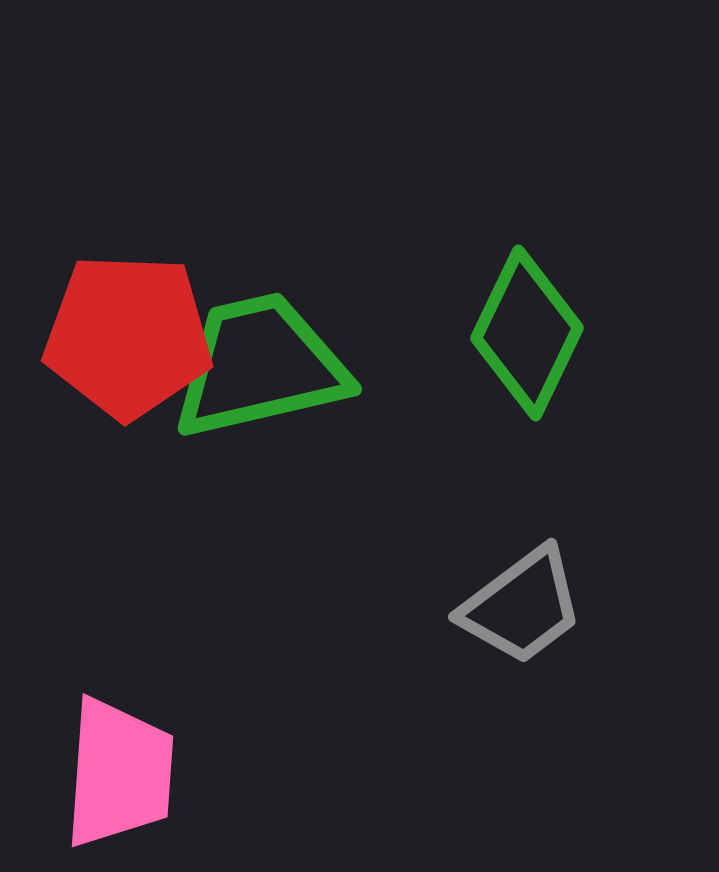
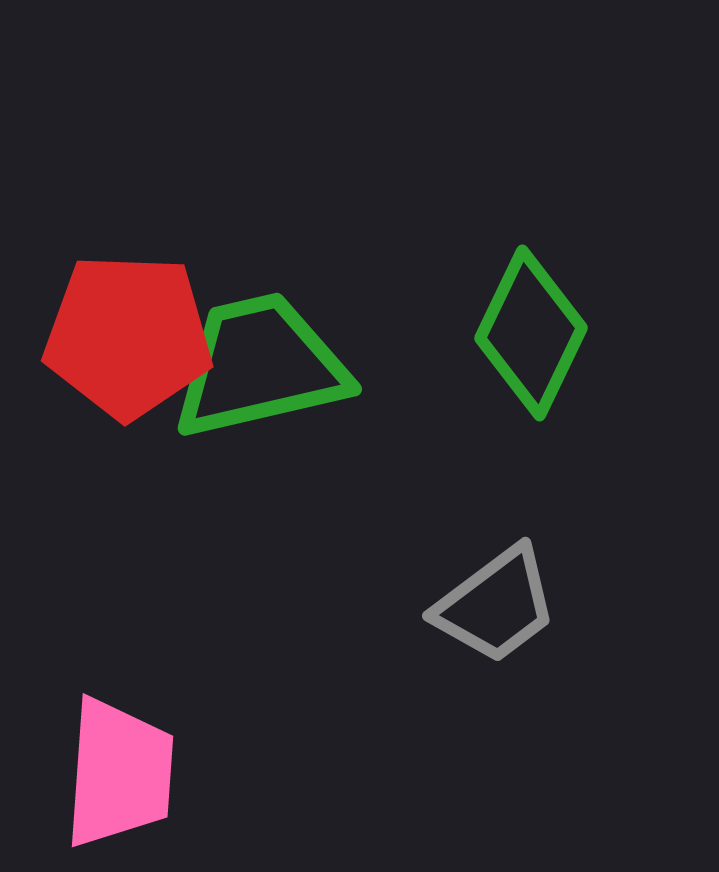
green diamond: moved 4 px right
gray trapezoid: moved 26 px left, 1 px up
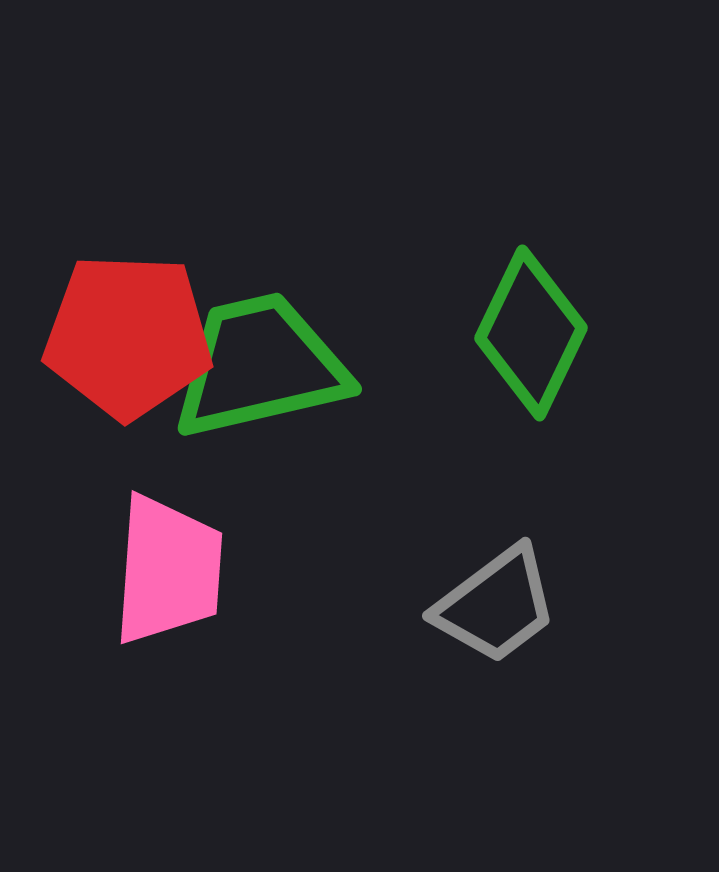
pink trapezoid: moved 49 px right, 203 px up
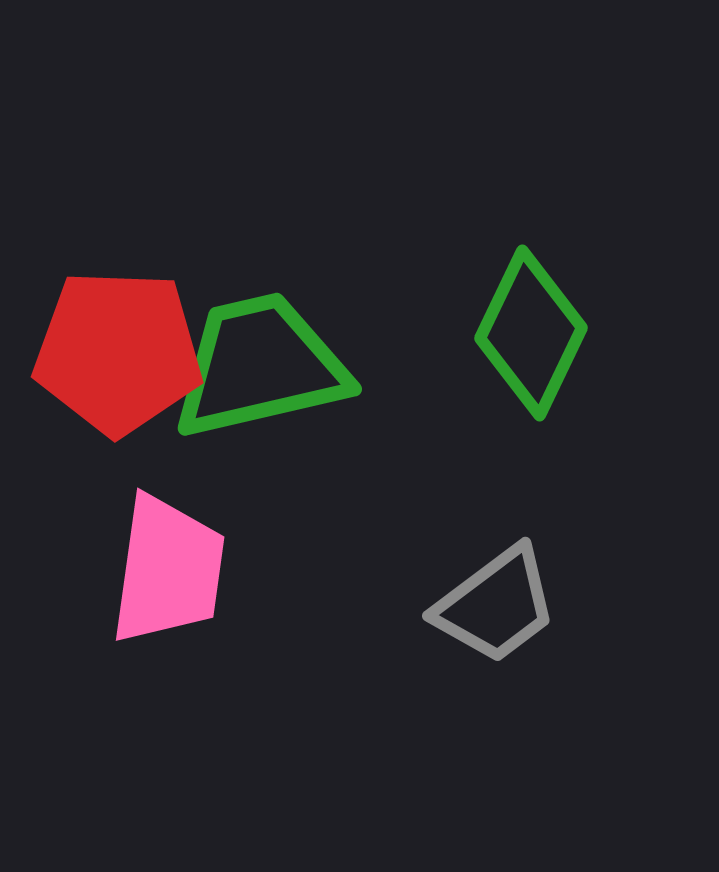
red pentagon: moved 10 px left, 16 px down
pink trapezoid: rotated 4 degrees clockwise
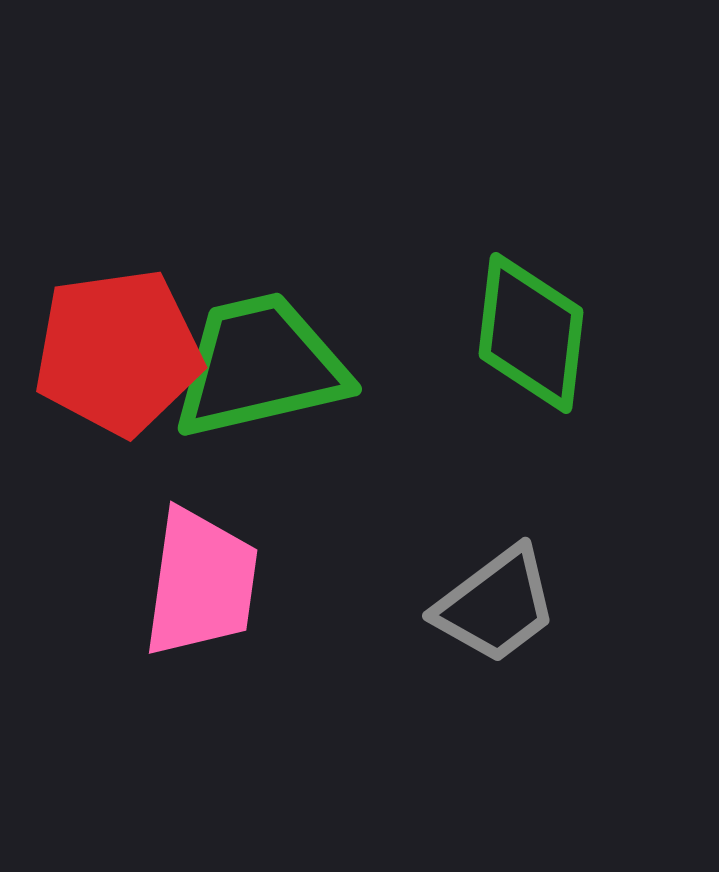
green diamond: rotated 19 degrees counterclockwise
red pentagon: rotated 10 degrees counterclockwise
pink trapezoid: moved 33 px right, 13 px down
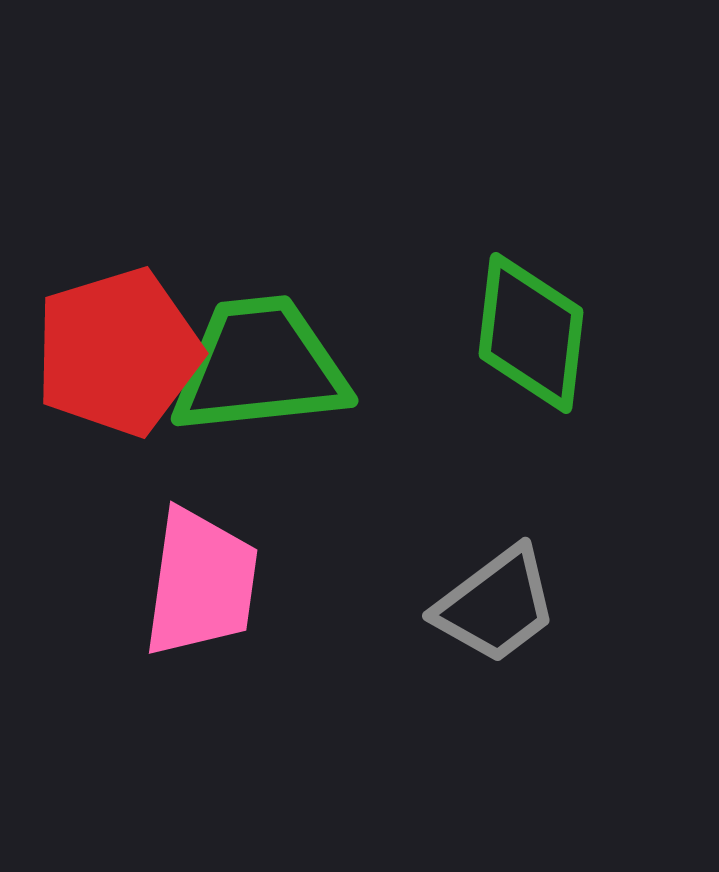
red pentagon: rotated 9 degrees counterclockwise
green trapezoid: rotated 7 degrees clockwise
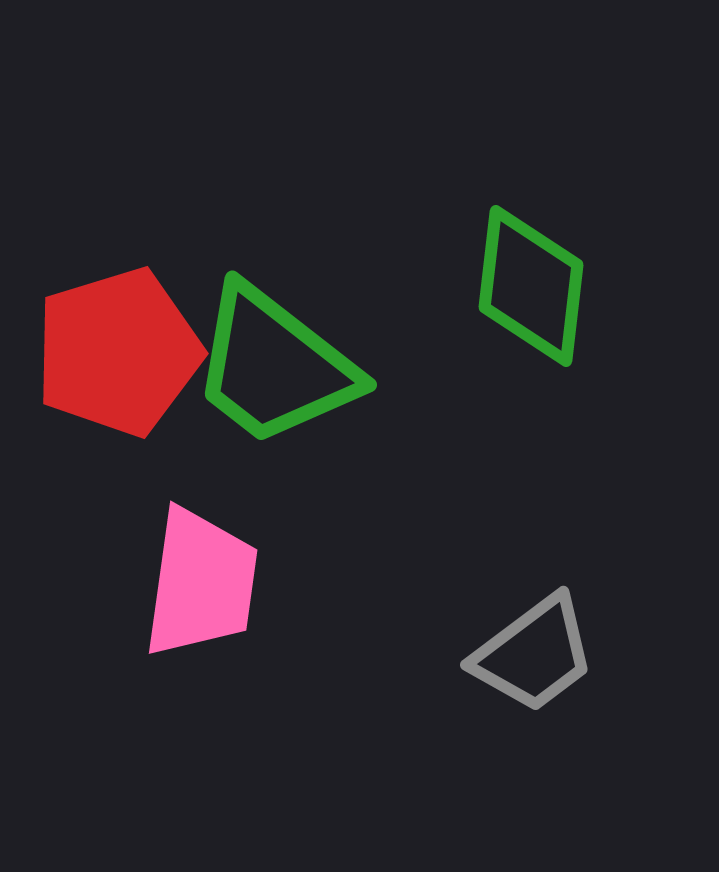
green diamond: moved 47 px up
green trapezoid: moved 14 px right; rotated 136 degrees counterclockwise
gray trapezoid: moved 38 px right, 49 px down
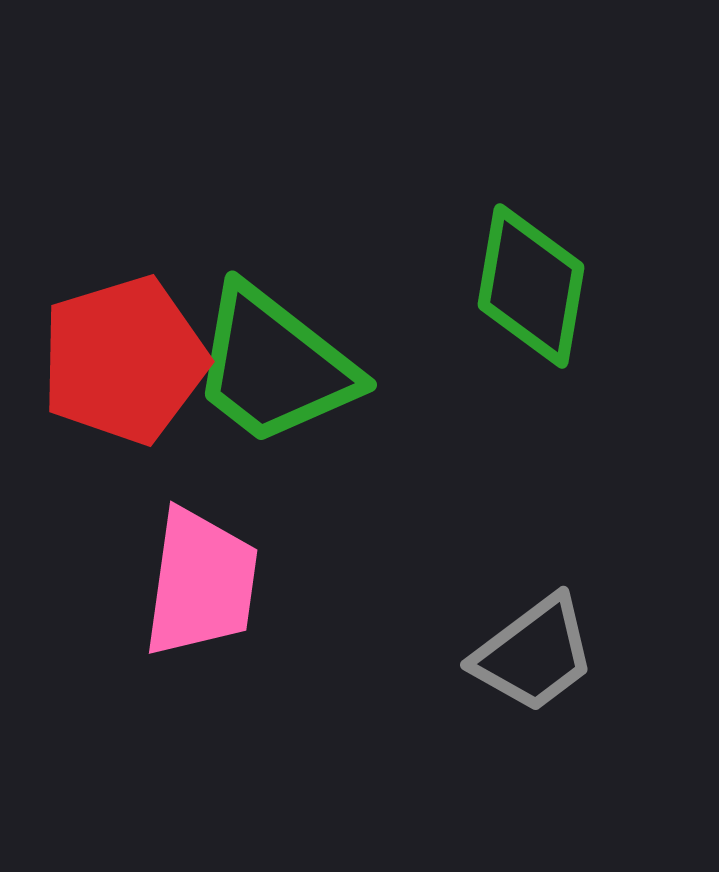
green diamond: rotated 3 degrees clockwise
red pentagon: moved 6 px right, 8 px down
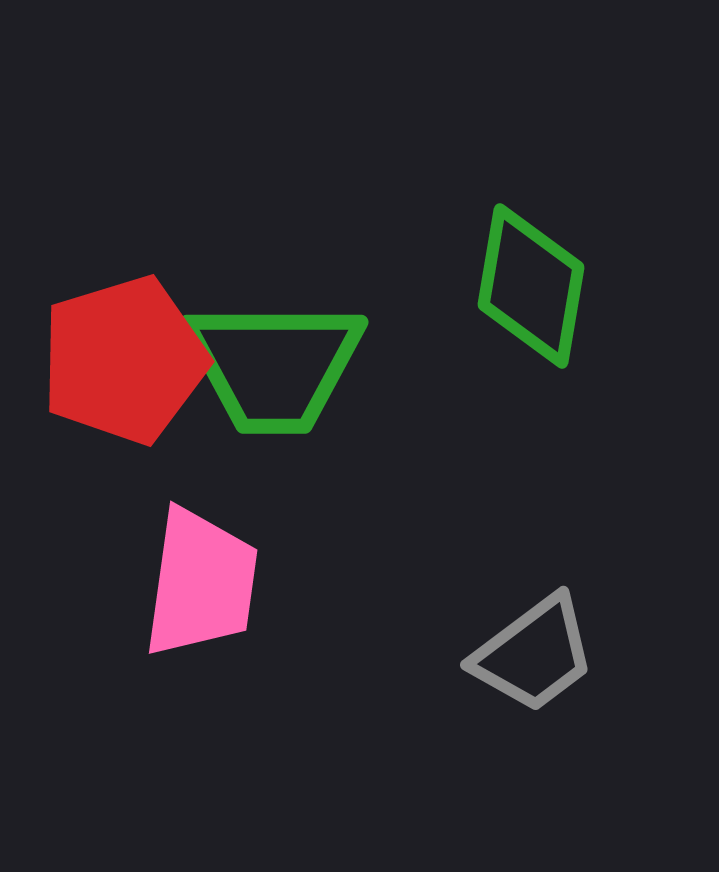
green trapezoid: rotated 38 degrees counterclockwise
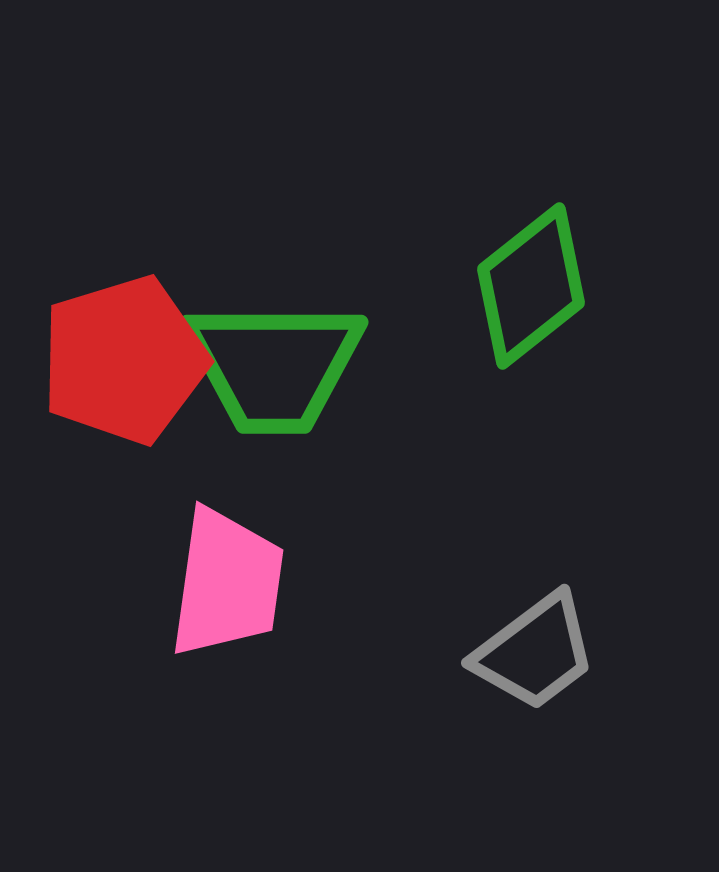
green diamond: rotated 42 degrees clockwise
pink trapezoid: moved 26 px right
gray trapezoid: moved 1 px right, 2 px up
